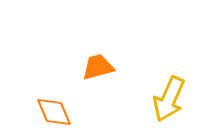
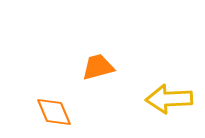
yellow arrow: rotated 63 degrees clockwise
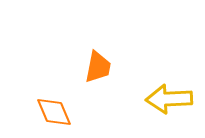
orange trapezoid: rotated 116 degrees clockwise
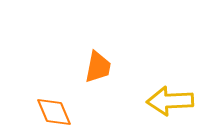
yellow arrow: moved 1 px right, 2 px down
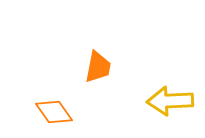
orange diamond: rotated 12 degrees counterclockwise
